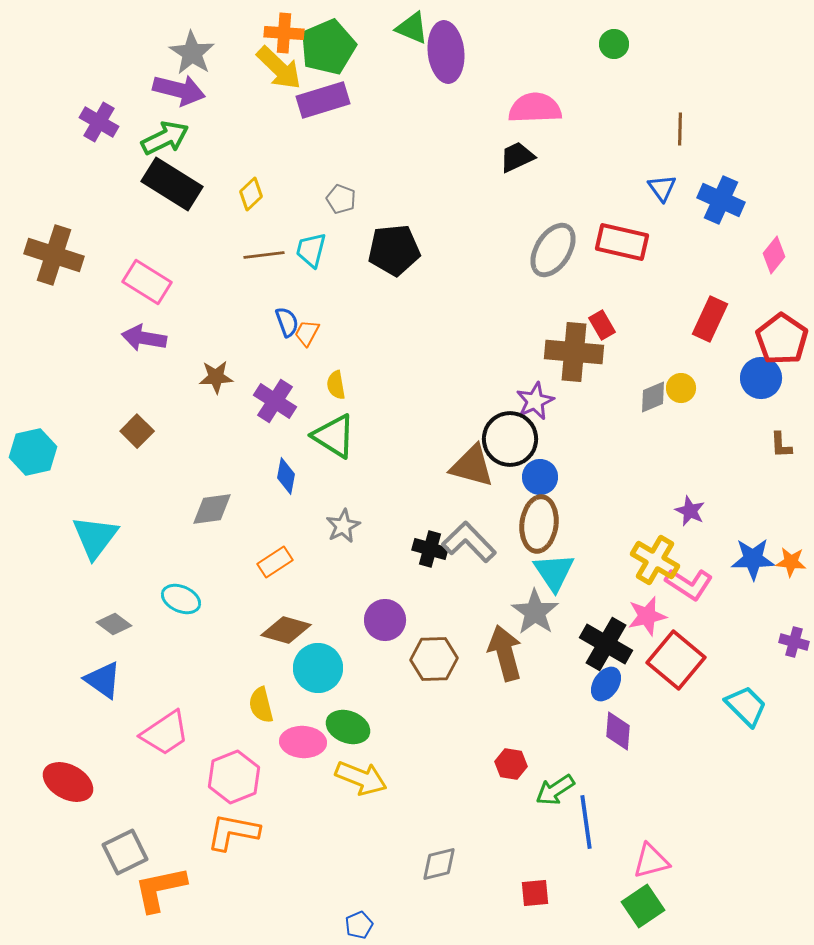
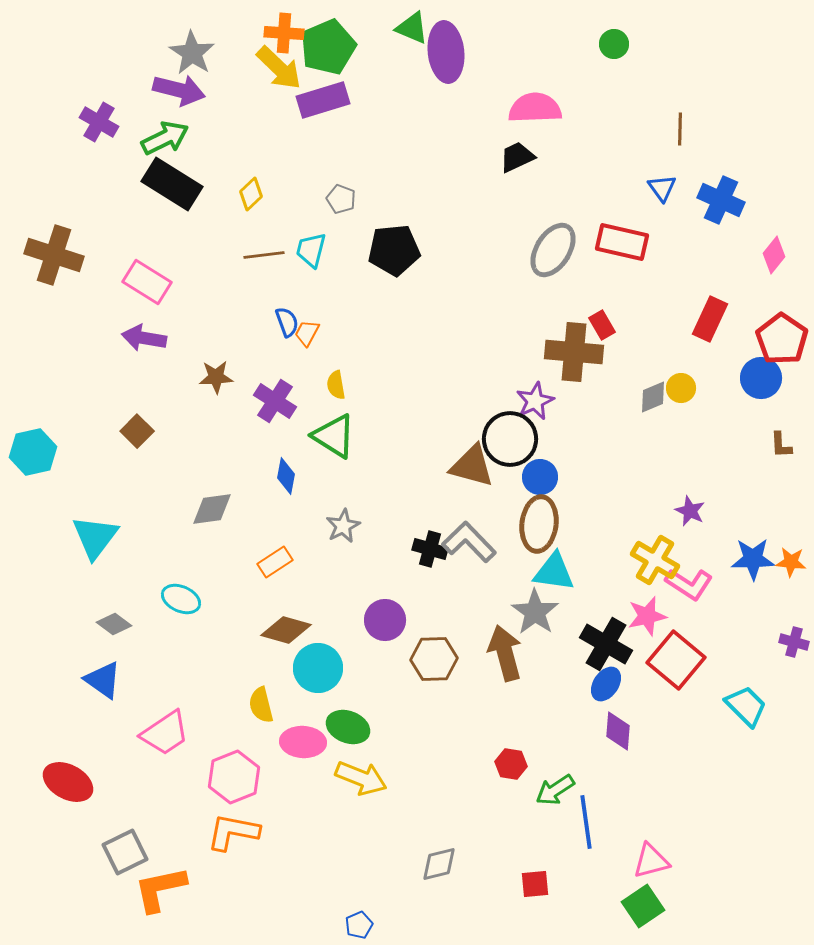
cyan triangle at (554, 572): rotated 48 degrees counterclockwise
red square at (535, 893): moved 9 px up
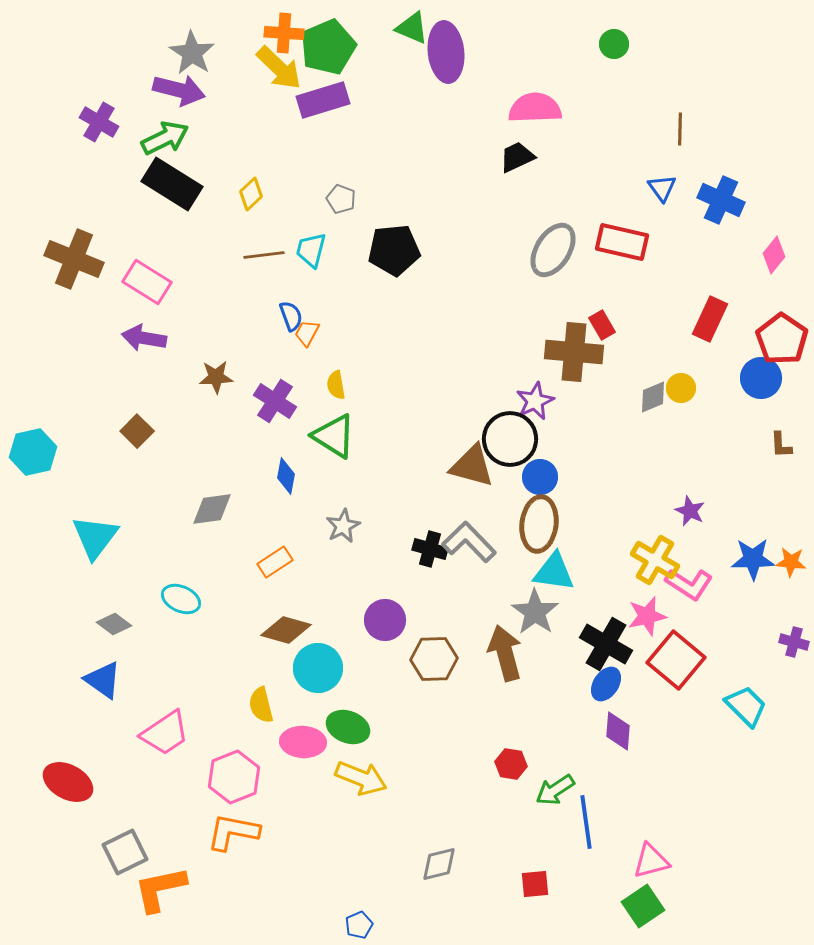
brown cross at (54, 255): moved 20 px right, 4 px down; rotated 4 degrees clockwise
blue semicircle at (287, 322): moved 4 px right, 6 px up
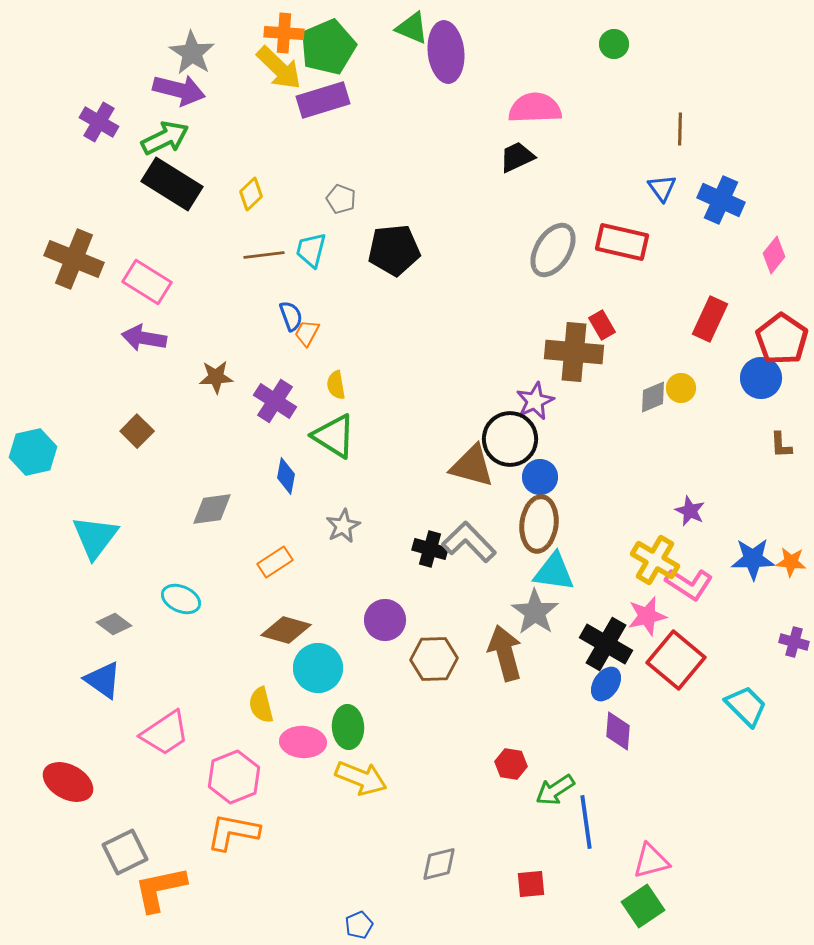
green ellipse at (348, 727): rotated 66 degrees clockwise
red square at (535, 884): moved 4 px left
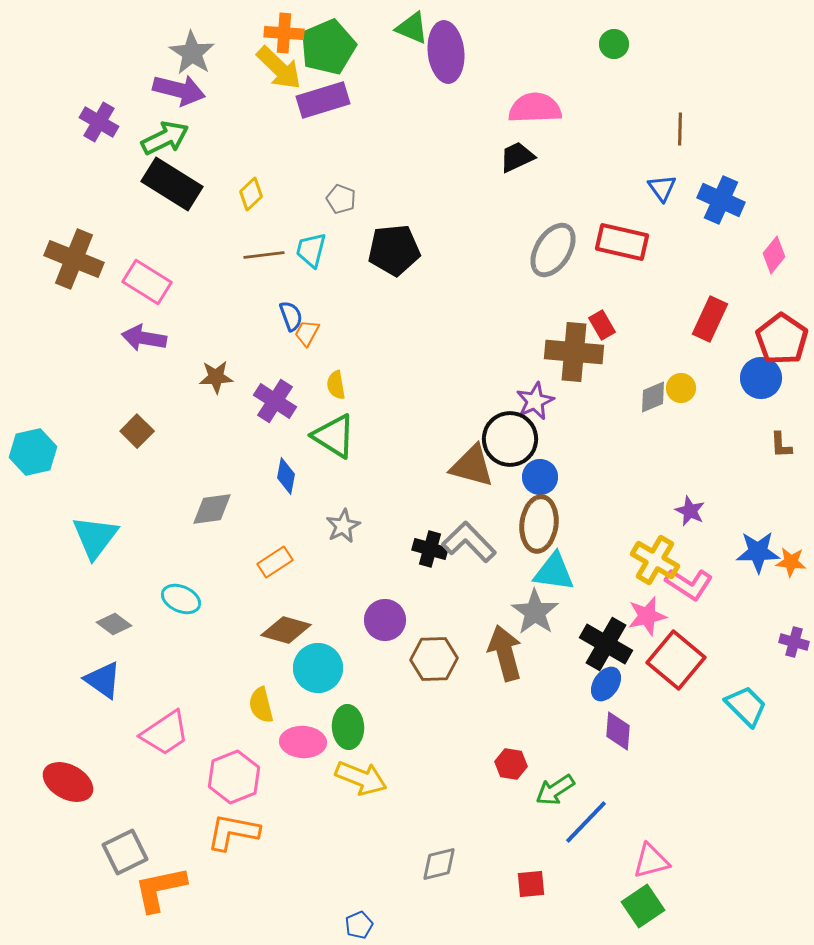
blue star at (753, 559): moved 5 px right, 7 px up
blue line at (586, 822): rotated 52 degrees clockwise
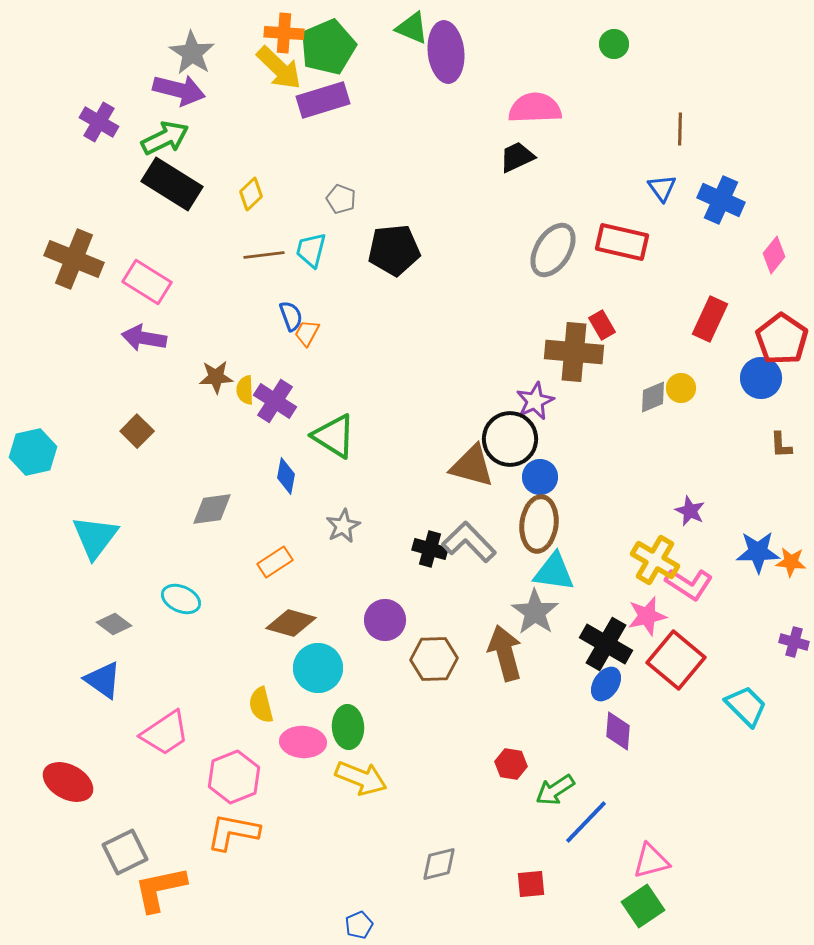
yellow semicircle at (336, 385): moved 91 px left, 5 px down; rotated 8 degrees clockwise
brown diamond at (286, 630): moved 5 px right, 7 px up
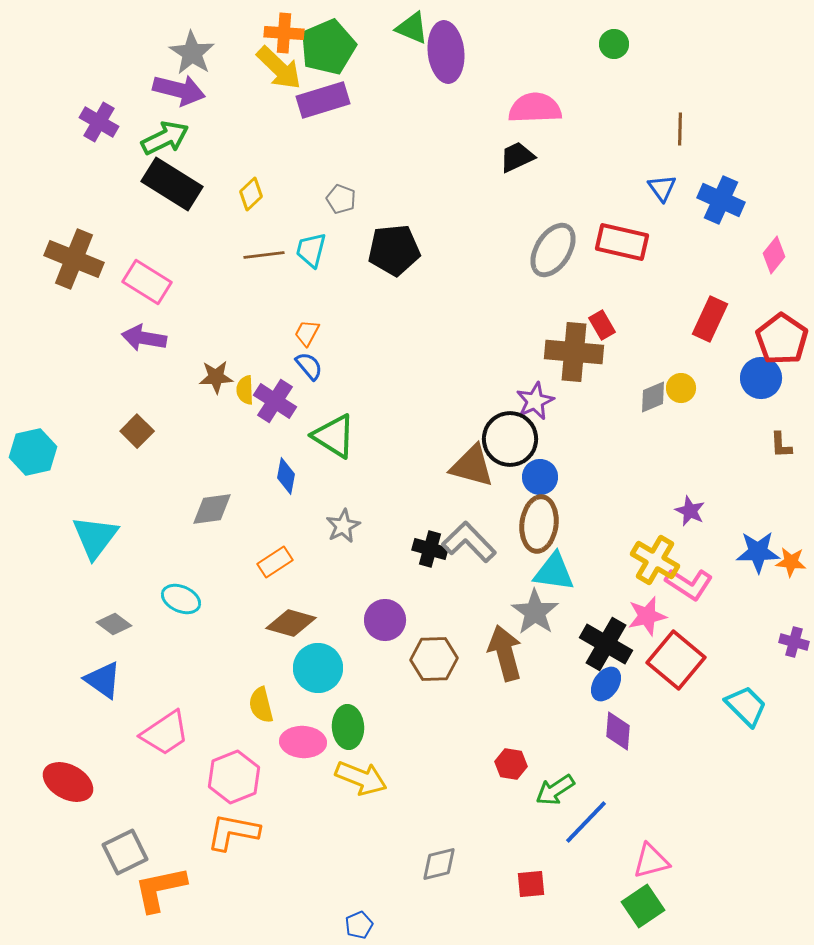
blue semicircle at (291, 316): moved 18 px right, 50 px down; rotated 20 degrees counterclockwise
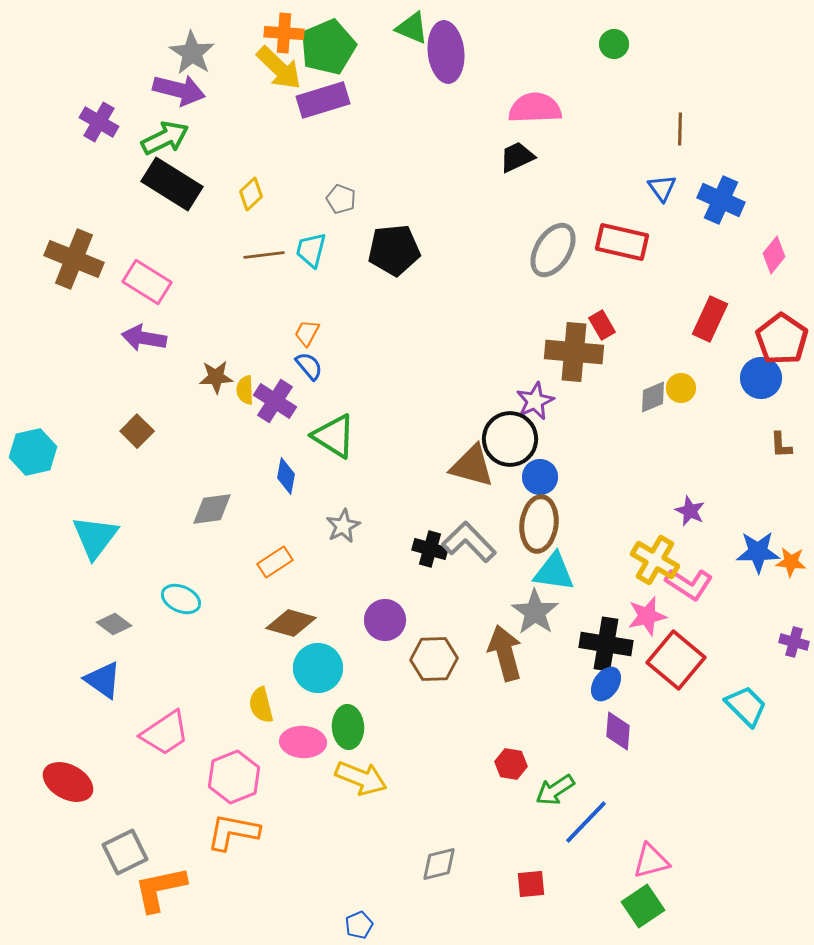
black cross at (606, 644): rotated 21 degrees counterclockwise
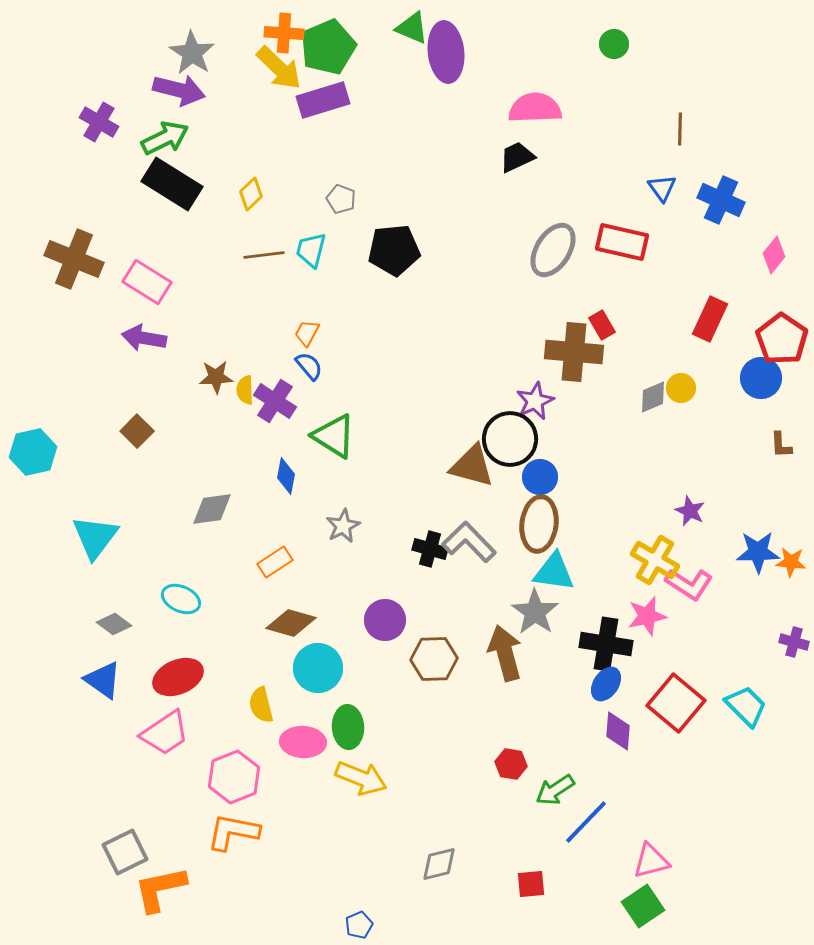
red square at (676, 660): moved 43 px down
red ellipse at (68, 782): moved 110 px right, 105 px up; rotated 51 degrees counterclockwise
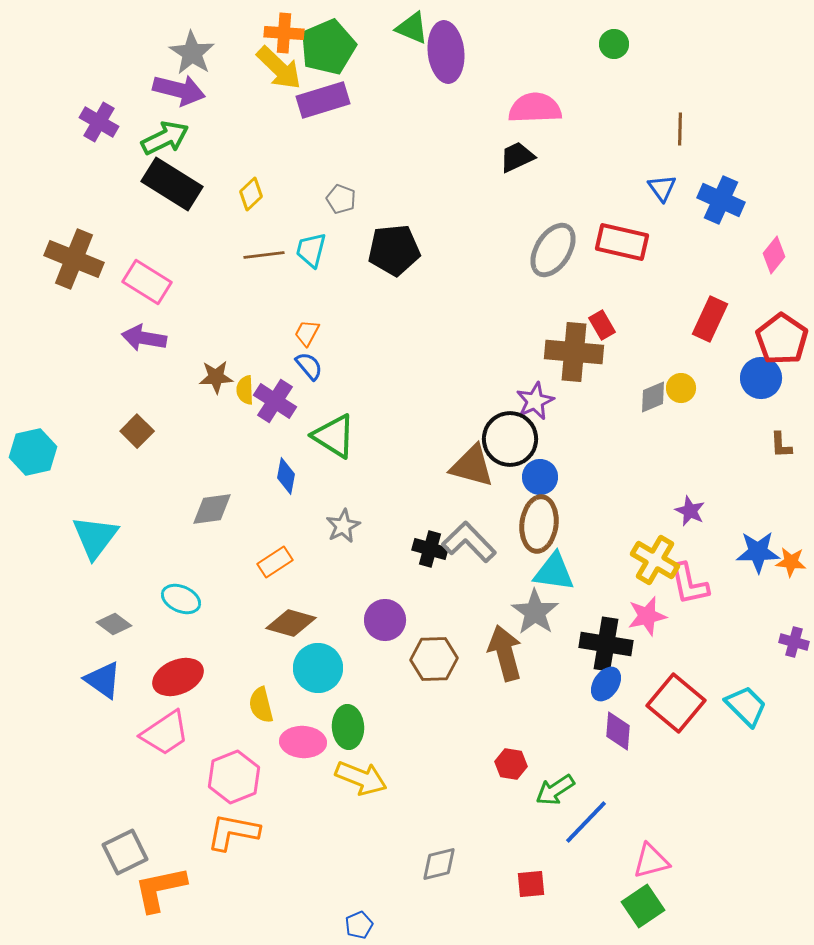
pink L-shape at (689, 584): rotated 45 degrees clockwise
